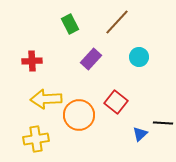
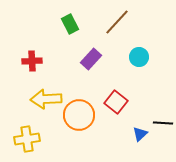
yellow cross: moved 9 px left
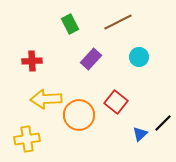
brown line: moved 1 px right; rotated 20 degrees clockwise
black line: rotated 48 degrees counterclockwise
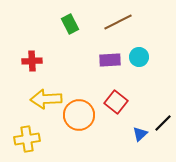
purple rectangle: moved 19 px right, 1 px down; rotated 45 degrees clockwise
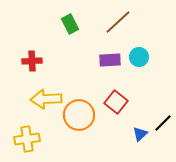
brown line: rotated 16 degrees counterclockwise
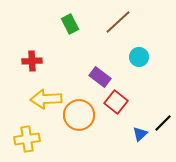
purple rectangle: moved 10 px left, 17 px down; rotated 40 degrees clockwise
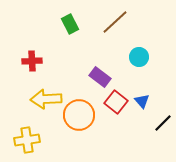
brown line: moved 3 px left
blue triangle: moved 2 px right, 33 px up; rotated 28 degrees counterclockwise
yellow cross: moved 1 px down
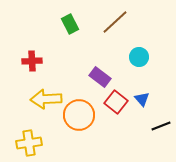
blue triangle: moved 2 px up
black line: moved 2 px left, 3 px down; rotated 24 degrees clockwise
yellow cross: moved 2 px right, 3 px down
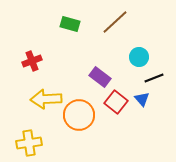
green rectangle: rotated 48 degrees counterclockwise
red cross: rotated 18 degrees counterclockwise
black line: moved 7 px left, 48 px up
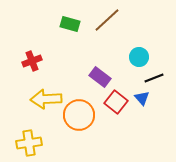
brown line: moved 8 px left, 2 px up
blue triangle: moved 1 px up
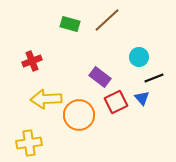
red square: rotated 25 degrees clockwise
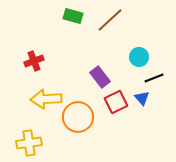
brown line: moved 3 px right
green rectangle: moved 3 px right, 8 px up
red cross: moved 2 px right
purple rectangle: rotated 15 degrees clockwise
orange circle: moved 1 px left, 2 px down
